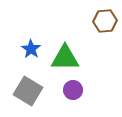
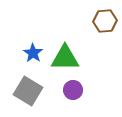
blue star: moved 2 px right, 4 px down
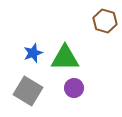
brown hexagon: rotated 20 degrees clockwise
blue star: rotated 18 degrees clockwise
purple circle: moved 1 px right, 2 px up
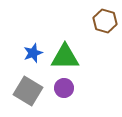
green triangle: moved 1 px up
purple circle: moved 10 px left
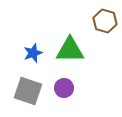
green triangle: moved 5 px right, 7 px up
gray square: rotated 12 degrees counterclockwise
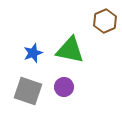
brown hexagon: rotated 20 degrees clockwise
green triangle: rotated 12 degrees clockwise
purple circle: moved 1 px up
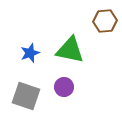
brown hexagon: rotated 20 degrees clockwise
blue star: moved 3 px left
gray square: moved 2 px left, 5 px down
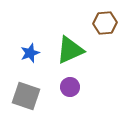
brown hexagon: moved 2 px down
green triangle: rotated 36 degrees counterclockwise
purple circle: moved 6 px right
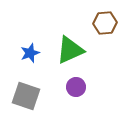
purple circle: moved 6 px right
